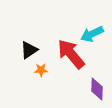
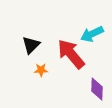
black triangle: moved 2 px right, 5 px up; rotated 12 degrees counterclockwise
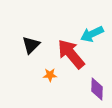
orange star: moved 9 px right, 5 px down
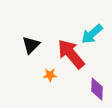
cyan arrow: rotated 15 degrees counterclockwise
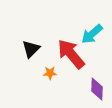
black triangle: moved 4 px down
orange star: moved 2 px up
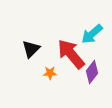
purple diamond: moved 5 px left, 17 px up; rotated 35 degrees clockwise
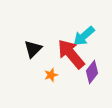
cyan arrow: moved 8 px left, 2 px down
black triangle: moved 2 px right
orange star: moved 1 px right, 2 px down; rotated 16 degrees counterclockwise
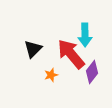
cyan arrow: moved 1 px right, 1 px up; rotated 50 degrees counterclockwise
